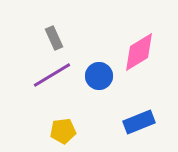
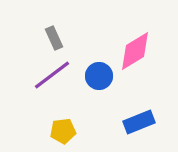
pink diamond: moved 4 px left, 1 px up
purple line: rotated 6 degrees counterclockwise
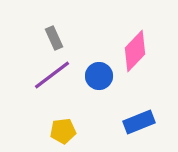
pink diamond: rotated 15 degrees counterclockwise
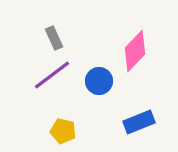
blue circle: moved 5 px down
yellow pentagon: rotated 20 degrees clockwise
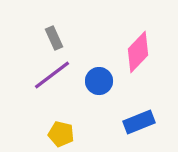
pink diamond: moved 3 px right, 1 px down
yellow pentagon: moved 2 px left, 3 px down
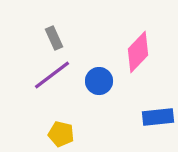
blue rectangle: moved 19 px right, 5 px up; rotated 16 degrees clockwise
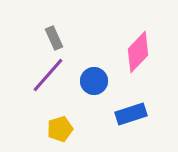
purple line: moved 4 px left; rotated 12 degrees counterclockwise
blue circle: moved 5 px left
blue rectangle: moved 27 px left, 3 px up; rotated 12 degrees counterclockwise
yellow pentagon: moved 1 px left, 5 px up; rotated 30 degrees counterclockwise
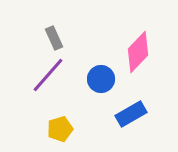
blue circle: moved 7 px right, 2 px up
blue rectangle: rotated 12 degrees counterclockwise
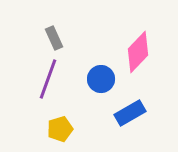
purple line: moved 4 px down; rotated 21 degrees counterclockwise
blue rectangle: moved 1 px left, 1 px up
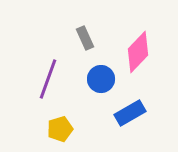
gray rectangle: moved 31 px right
